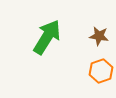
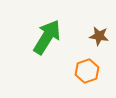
orange hexagon: moved 14 px left
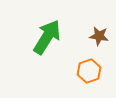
orange hexagon: moved 2 px right
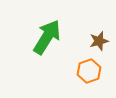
brown star: moved 5 px down; rotated 24 degrees counterclockwise
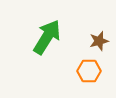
orange hexagon: rotated 20 degrees clockwise
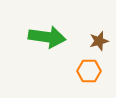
green arrow: rotated 66 degrees clockwise
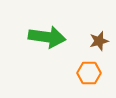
orange hexagon: moved 2 px down
